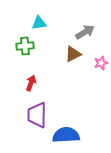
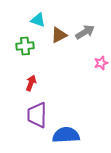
cyan triangle: moved 1 px left, 3 px up; rotated 28 degrees clockwise
brown triangle: moved 14 px left, 19 px up
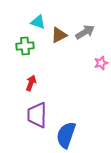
cyan triangle: moved 2 px down
blue semicircle: rotated 68 degrees counterclockwise
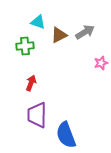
blue semicircle: rotated 40 degrees counterclockwise
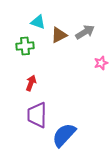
blue semicircle: moved 2 px left; rotated 64 degrees clockwise
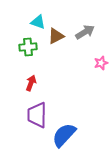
brown triangle: moved 3 px left, 1 px down
green cross: moved 3 px right, 1 px down
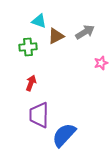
cyan triangle: moved 1 px right, 1 px up
purple trapezoid: moved 2 px right
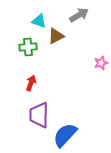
gray arrow: moved 6 px left, 17 px up
blue semicircle: moved 1 px right
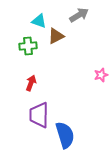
green cross: moved 1 px up
pink star: moved 12 px down
blue semicircle: rotated 120 degrees clockwise
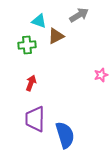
green cross: moved 1 px left, 1 px up
purple trapezoid: moved 4 px left, 4 px down
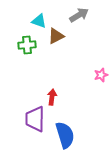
red arrow: moved 21 px right, 14 px down; rotated 14 degrees counterclockwise
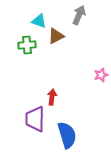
gray arrow: rotated 36 degrees counterclockwise
blue semicircle: moved 2 px right
